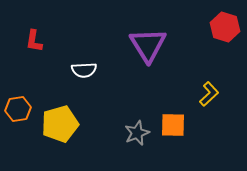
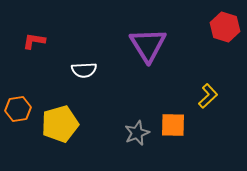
red L-shape: rotated 90 degrees clockwise
yellow L-shape: moved 1 px left, 2 px down
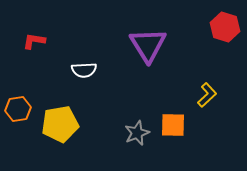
yellow L-shape: moved 1 px left, 1 px up
yellow pentagon: rotated 6 degrees clockwise
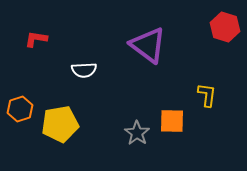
red L-shape: moved 2 px right, 2 px up
purple triangle: rotated 21 degrees counterclockwise
yellow L-shape: rotated 40 degrees counterclockwise
orange hexagon: moved 2 px right; rotated 10 degrees counterclockwise
orange square: moved 1 px left, 4 px up
gray star: rotated 15 degrees counterclockwise
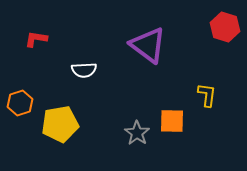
orange hexagon: moved 6 px up
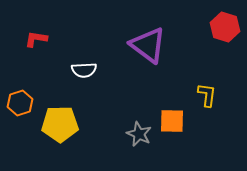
yellow pentagon: rotated 9 degrees clockwise
gray star: moved 2 px right, 1 px down; rotated 10 degrees counterclockwise
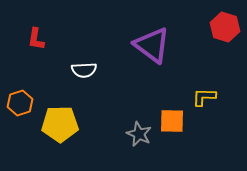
red L-shape: rotated 90 degrees counterclockwise
purple triangle: moved 4 px right
yellow L-shape: moved 3 px left, 2 px down; rotated 95 degrees counterclockwise
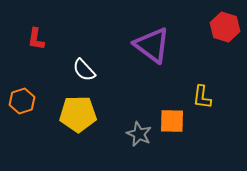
white semicircle: rotated 50 degrees clockwise
yellow L-shape: moved 2 px left; rotated 85 degrees counterclockwise
orange hexagon: moved 2 px right, 2 px up
yellow pentagon: moved 18 px right, 10 px up
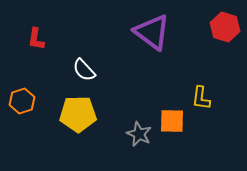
purple triangle: moved 13 px up
yellow L-shape: moved 1 px left, 1 px down
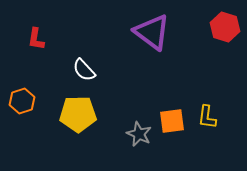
yellow L-shape: moved 6 px right, 19 px down
orange square: rotated 8 degrees counterclockwise
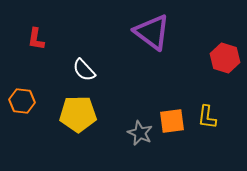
red hexagon: moved 31 px down
orange hexagon: rotated 25 degrees clockwise
gray star: moved 1 px right, 1 px up
